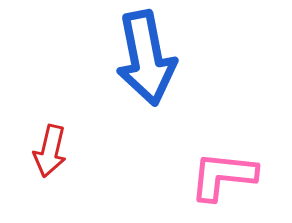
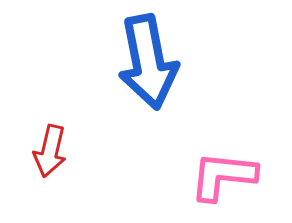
blue arrow: moved 2 px right, 4 px down
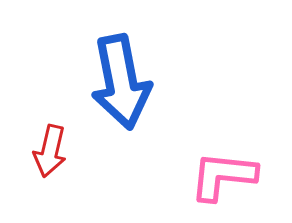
blue arrow: moved 27 px left, 20 px down
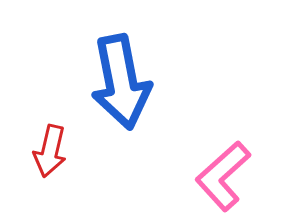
pink L-shape: rotated 48 degrees counterclockwise
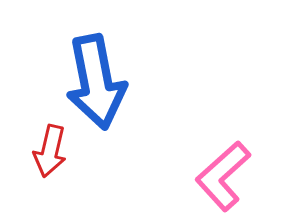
blue arrow: moved 25 px left
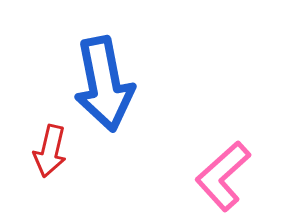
blue arrow: moved 8 px right, 2 px down
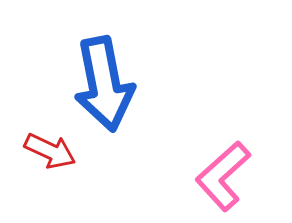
red arrow: rotated 78 degrees counterclockwise
